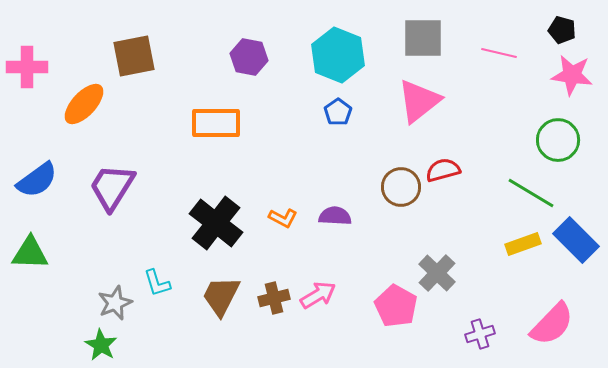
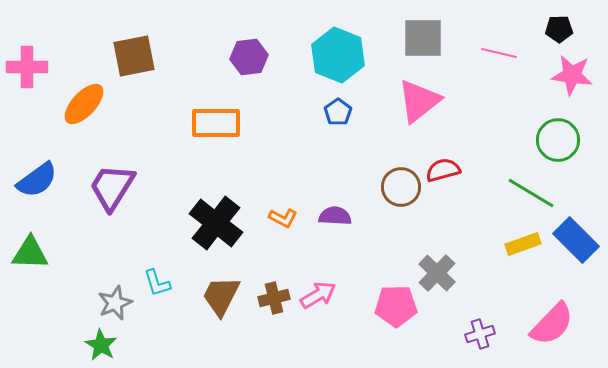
black pentagon: moved 3 px left, 1 px up; rotated 16 degrees counterclockwise
purple hexagon: rotated 18 degrees counterclockwise
pink pentagon: rotated 30 degrees counterclockwise
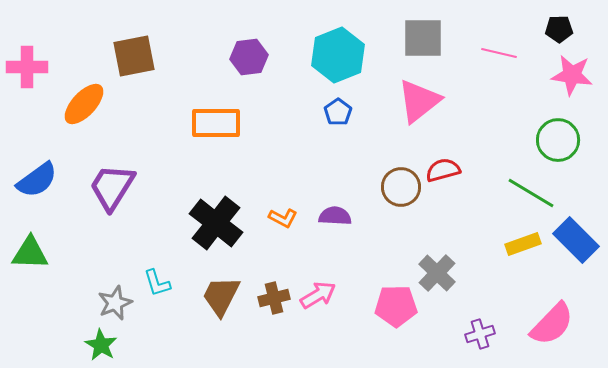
cyan hexagon: rotated 16 degrees clockwise
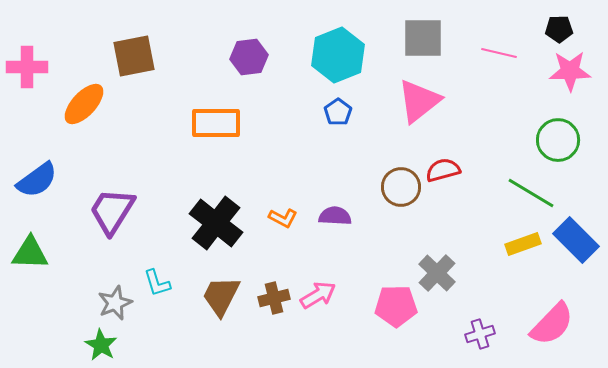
pink star: moved 2 px left, 4 px up; rotated 9 degrees counterclockwise
purple trapezoid: moved 24 px down
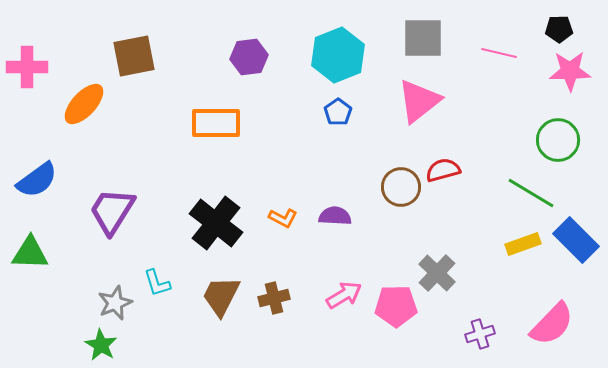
pink arrow: moved 26 px right
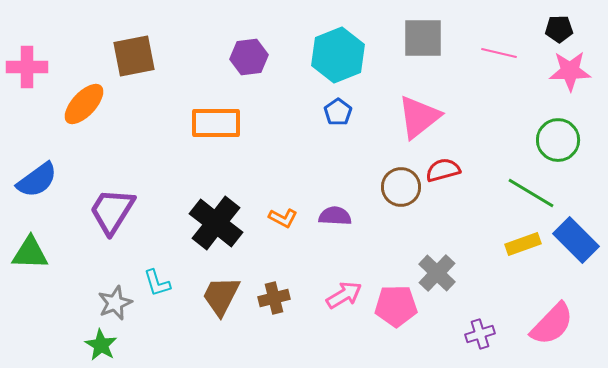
pink triangle: moved 16 px down
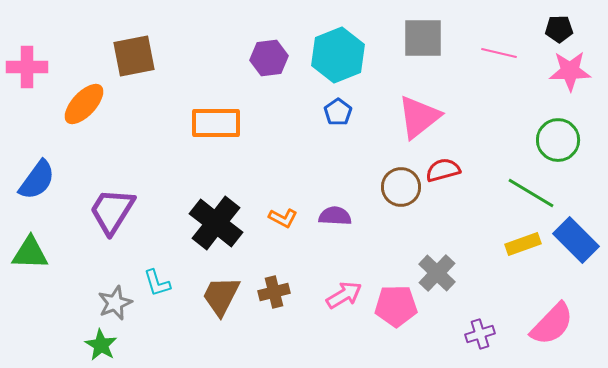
purple hexagon: moved 20 px right, 1 px down
blue semicircle: rotated 18 degrees counterclockwise
brown cross: moved 6 px up
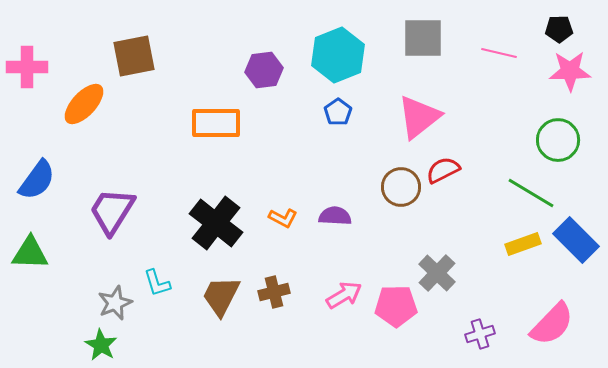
purple hexagon: moved 5 px left, 12 px down
red semicircle: rotated 12 degrees counterclockwise
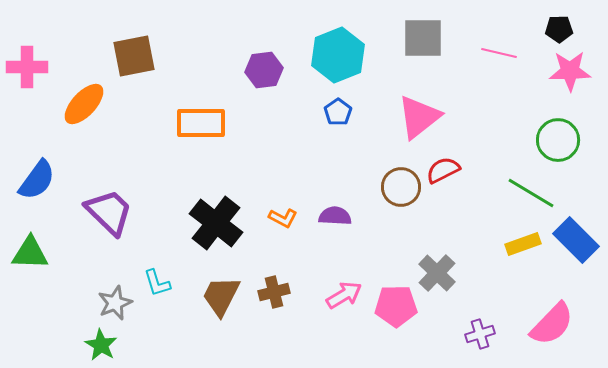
orange rectangle: moved 15 px left
purple trapezoid: moved 3 px left, 1 px down; rotated 102 degrees clockwise
